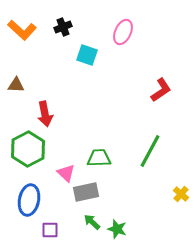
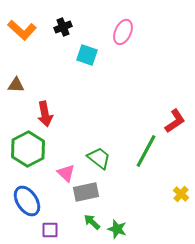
red L-shape: moved 14 px right, 31 px down
green line: moved 4 px left
green trapezoid: rotated 40 degrees clockwise
blue ellipse: moved 2 px left, 1 px down; rotated 44 degrees counterclockwise
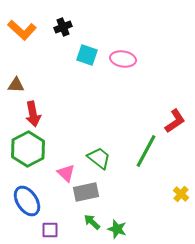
pink ellipse: moved 27 px down; rotated 75 degrees clockwise
red arrow: moved 12 px left
